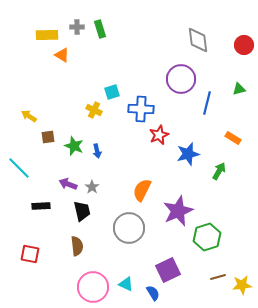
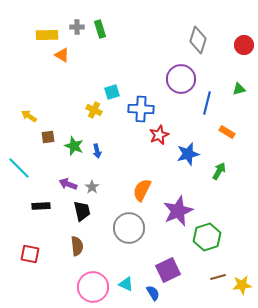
gray diamond: rotated 24 degrees clockwise
orange rectangle: moved 6 px left, 6 px up
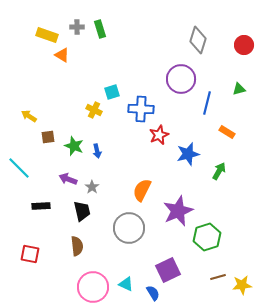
yellow rectangle: rotated 20 degrees clockwise
purple arrow: moved 5 px up
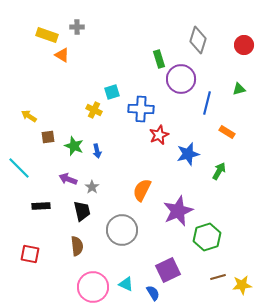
green rectangle: moved 59 px right, 30 px down
gray circle: moved 7 px left, 2 px down
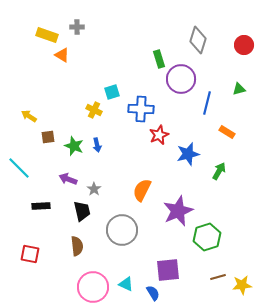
blue arrow: moved 6 px up
gray star: moved 2 px right, 2 px down
purple square: rotated 20 degrees clockwise
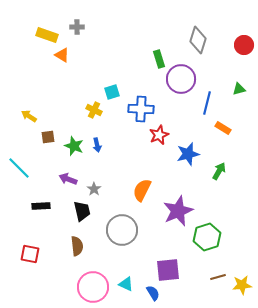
orange rectangle: moved 4 px left, 4 px up
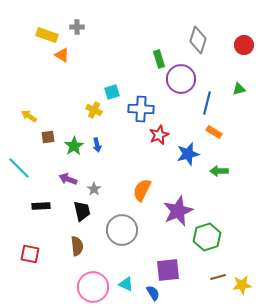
orange rectangle: moved 9 px left, 4 px down
green star: rotated 18 degrees clockwise
green arrow: rotated 120 degrees counterclockwise
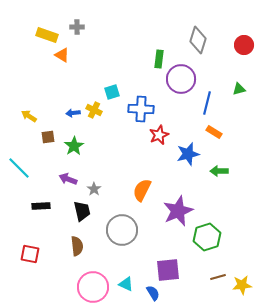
green rectangle: rotated 24 degrees clockwise
blue arrow: moved 24 px left, 32 px up; rotated 96 degrees clockwise
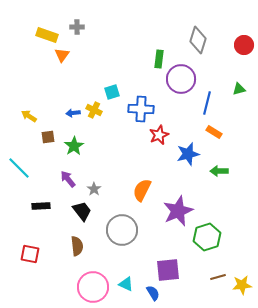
orange triangle: rotated 35 degrees clockwise
purple arrow: rotated 30 degrees clockwise
black trapezoid: rotated 25 degrees counterclockwise
